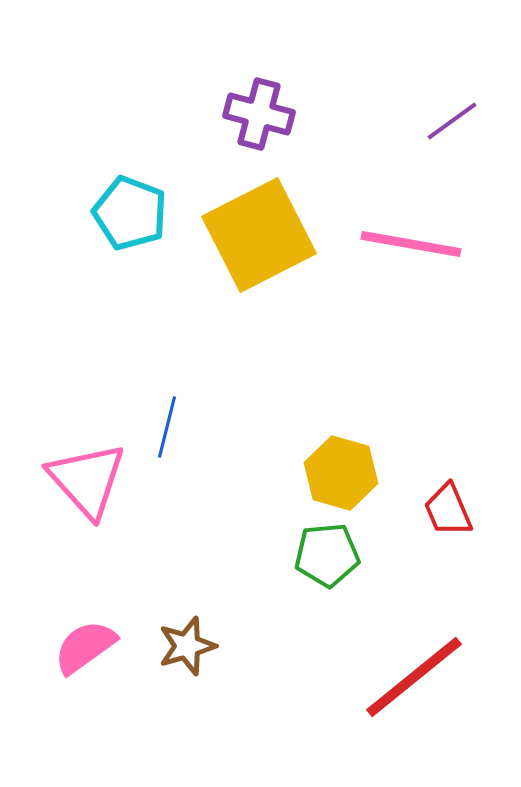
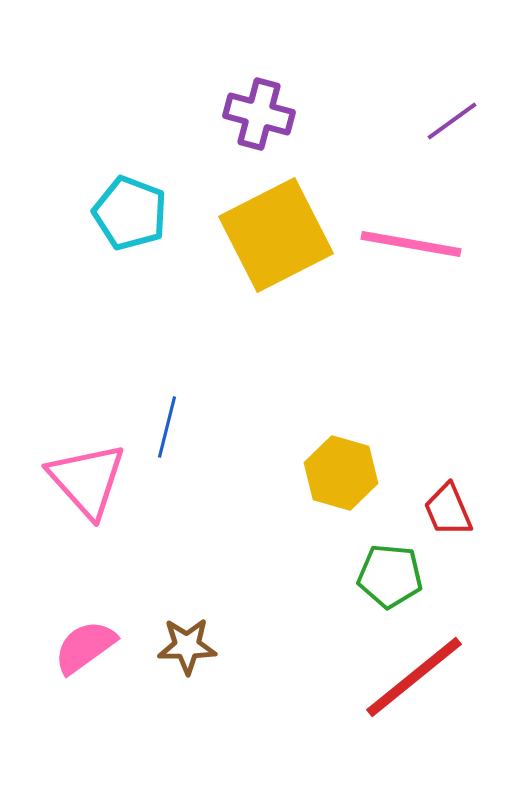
yellow square: moved 17 px right
green pentagon: moved 63 px right, 21 px down; rotated 10 degrees clockwise
brown star: rotated 16 degrees clockwise
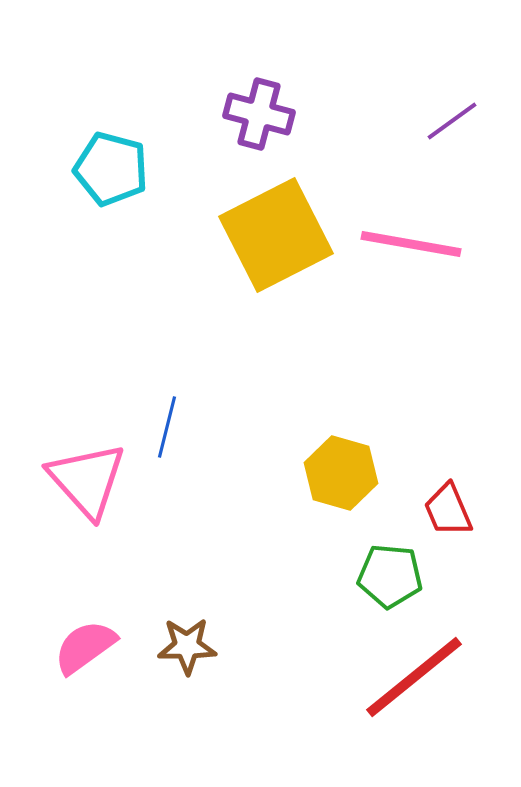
cyan pentagon: moved 19 px left, 44 px up; rotated 6 degrees counterclockwise
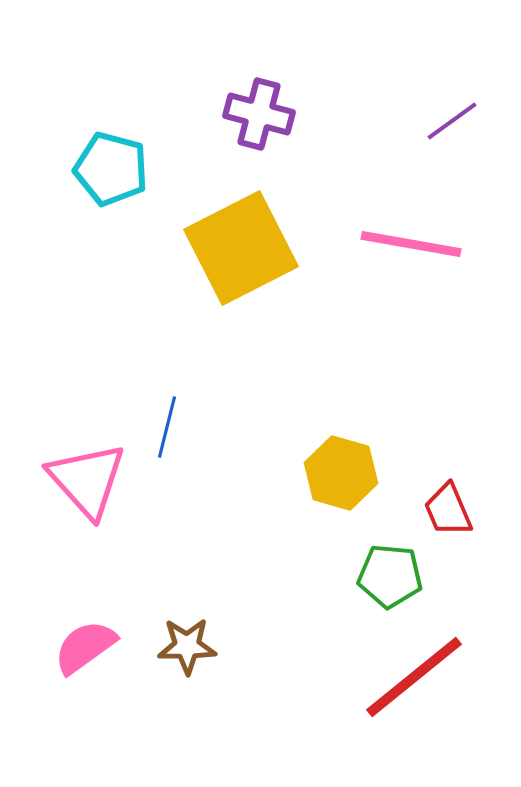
yellow square: moved 35 px left, 13 px down
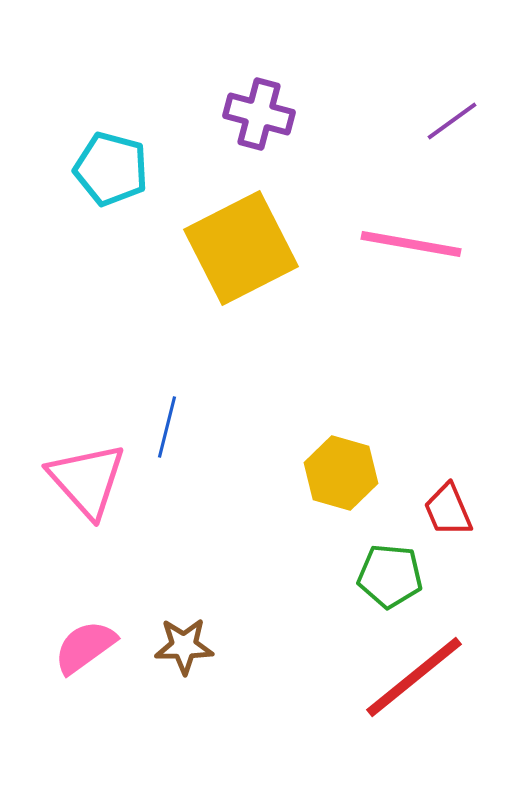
brown star: moved 3 px left
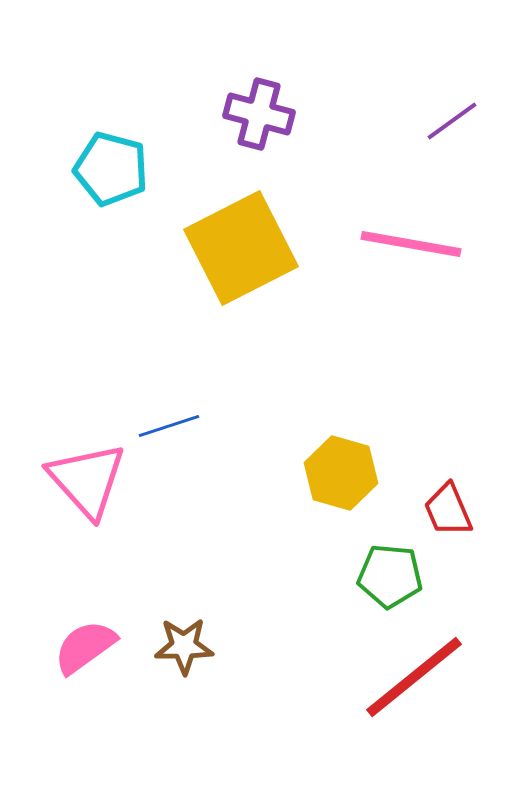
blue line: moved 2 px right, 1 px up; rotated 58 degrees clockwise
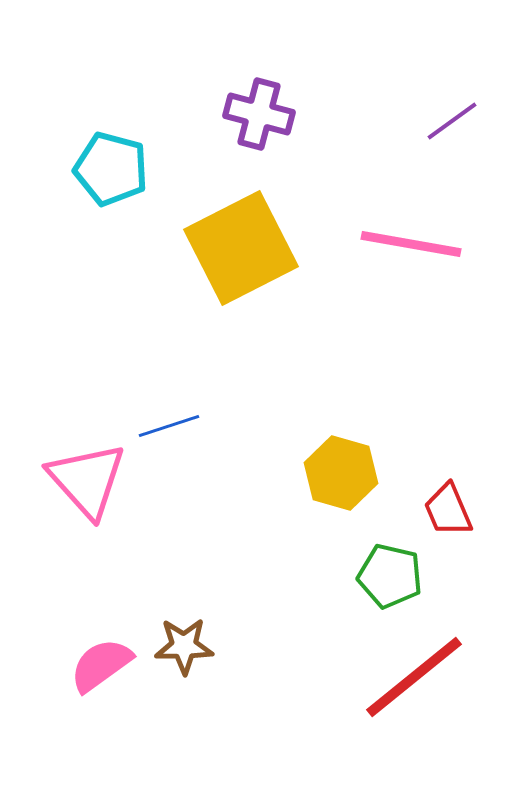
green pentagon: rotated 8 degrees clockwise
pink semicircle: moved 16 px right, 18 px down
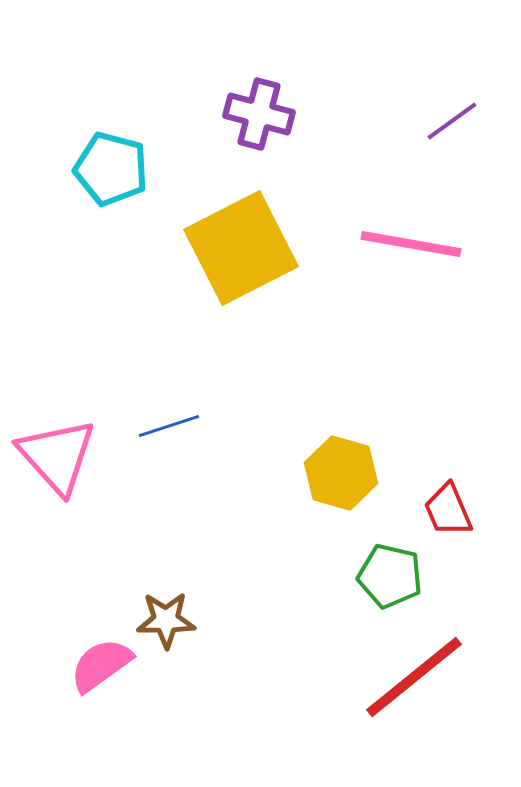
pink triangle: moved 30 px left, 24 px up
brown star: moved 18 px left, 26 px up
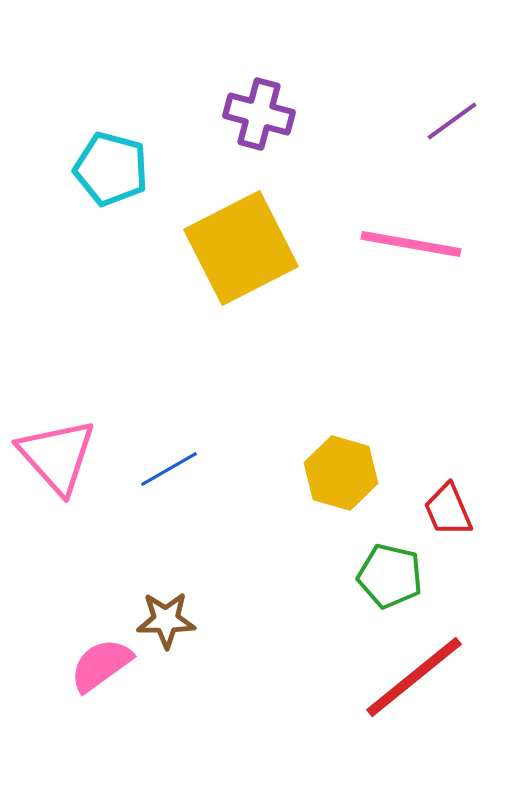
blue line: moved 43 px down; rotated 12 degrees counterclockwise
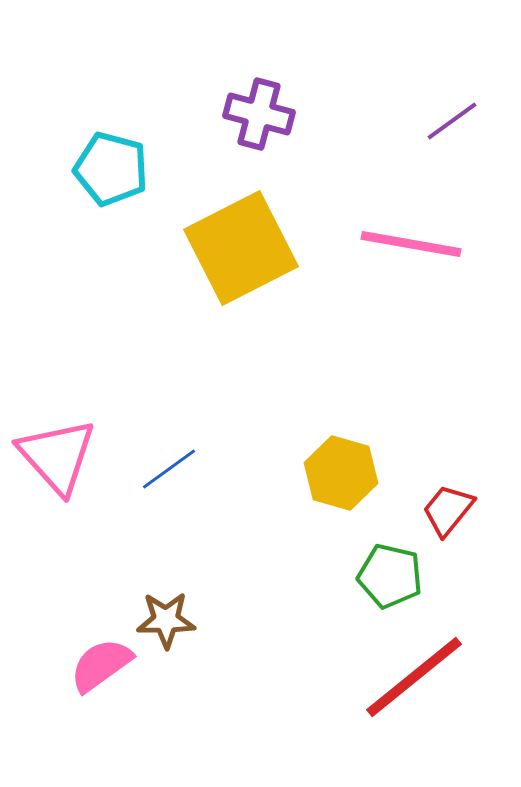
blue line: rotated 6 degrees counterclockwise
red trapezoid: rotated 62 degrees clockwise
